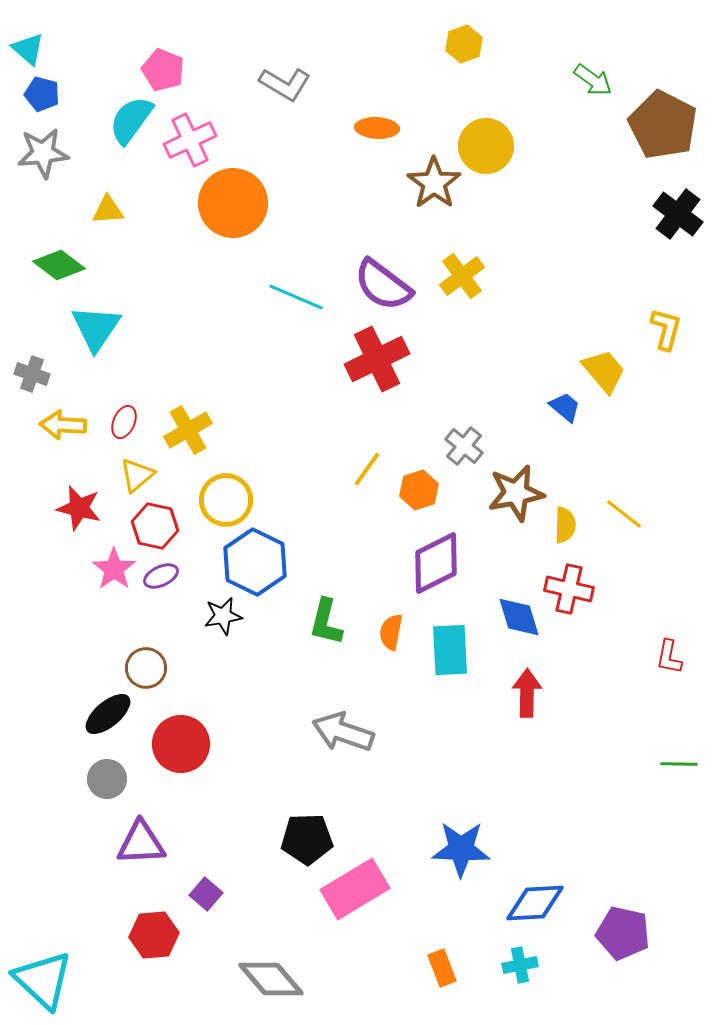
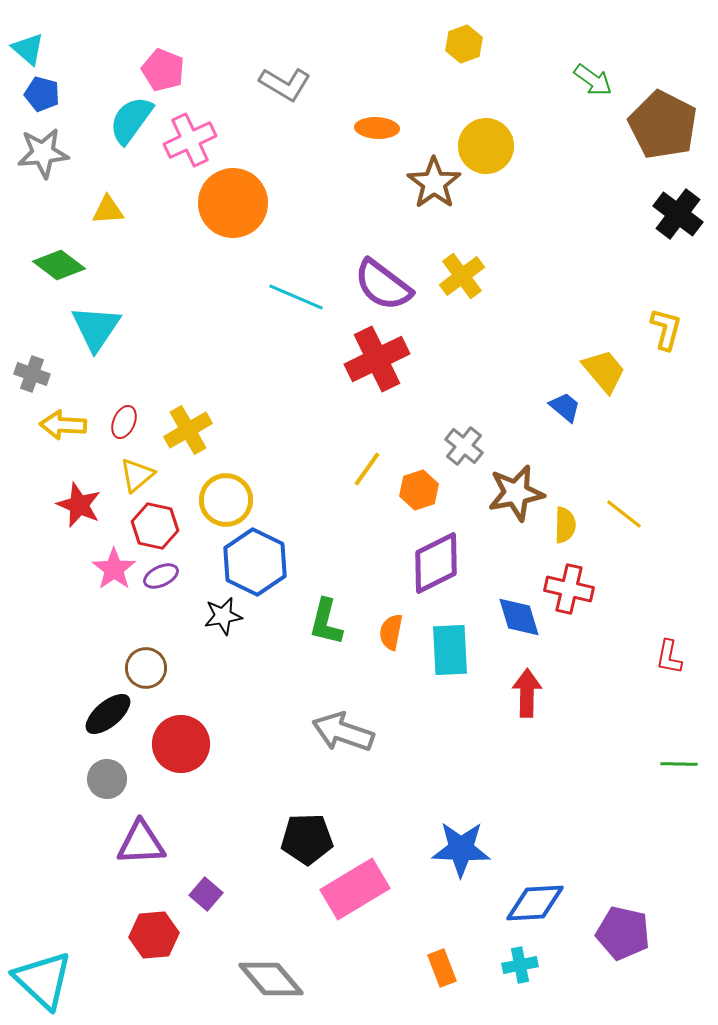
red star at (79, 508): moved 3 px up; rotated 9 degrees clockwise
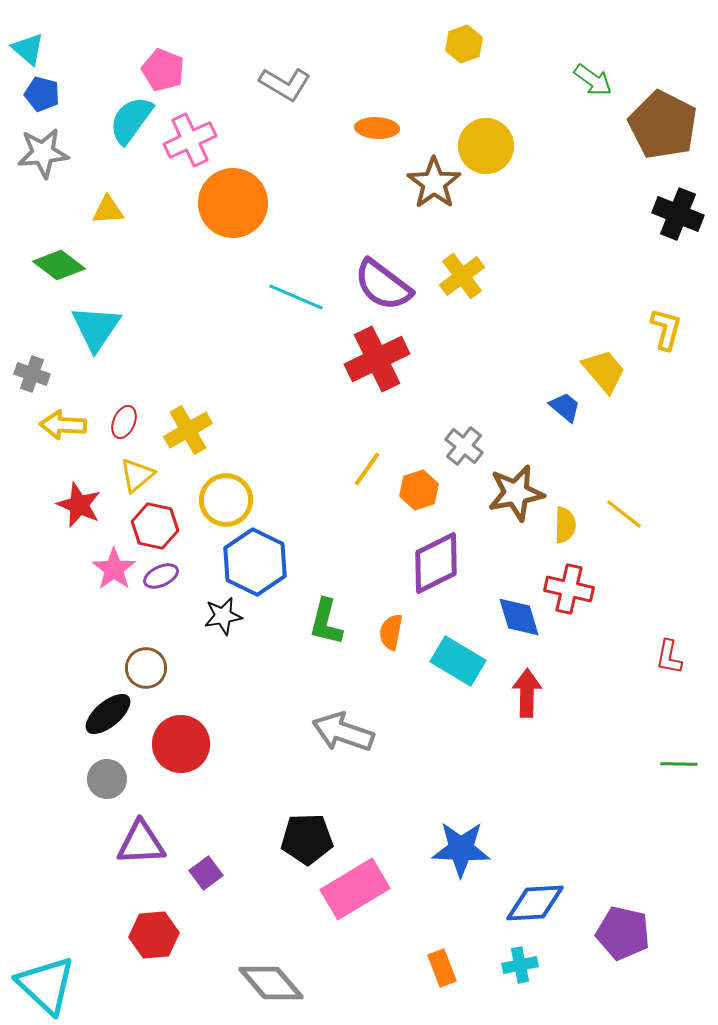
black cross at (678, 214): rotated 15 degrees counterclockwise
cyan rectangle at (450, 650): moved 8 px right, 11 px down; rotated 56 degrees counterclockwise
purple square at (206, 894): moved 21 px up; rotated 12 degrees clockwise
gray diamond at (271, 979): moved 4 px down
cyan triangle at (43, 980): moved 3 px right, 5 px down
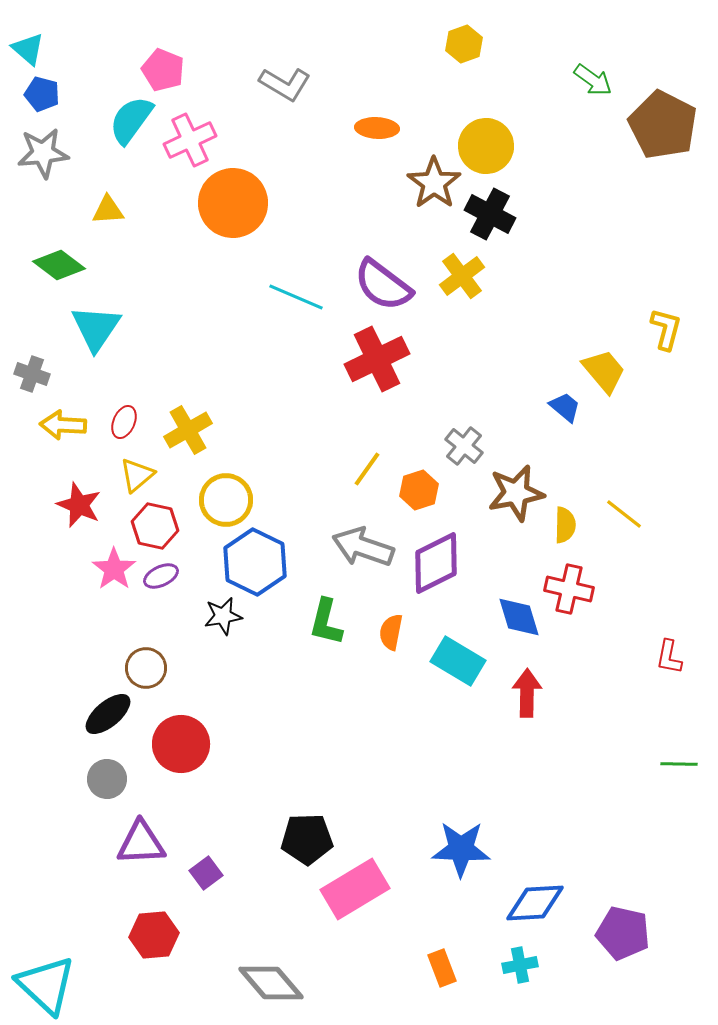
black cross at (678, 214): moved 188 px left; rotated 6 degrees clockwise
gray arrow at (343, 732): moved 20 px right, 185 px up
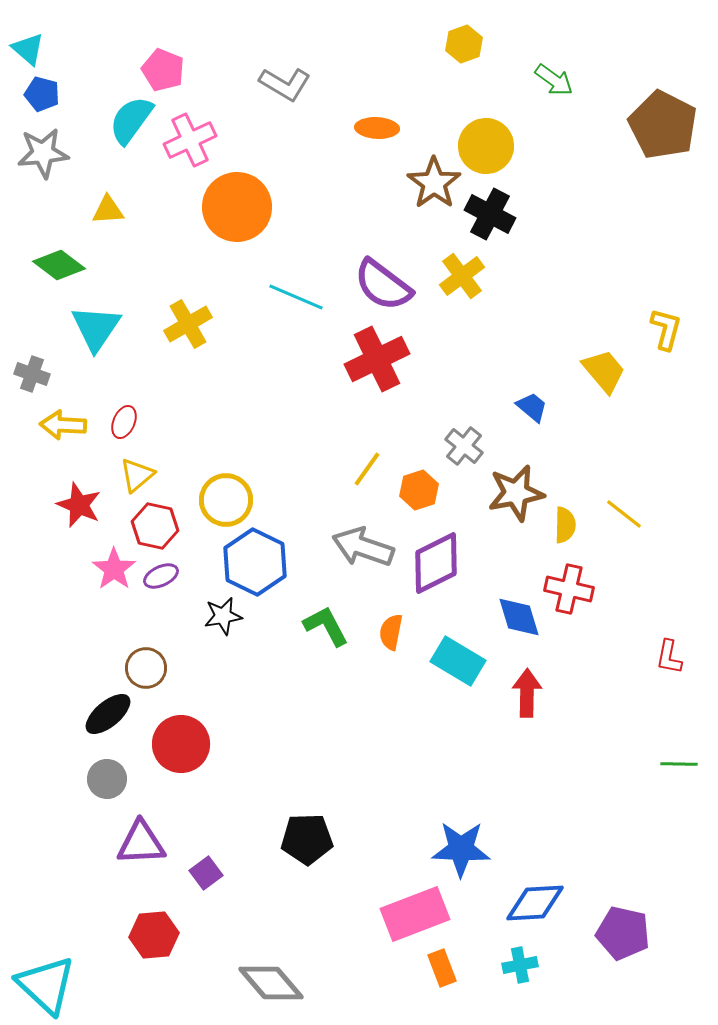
green arrow at (593, 80): moved 39 px left
orange circle at (233, 203): moved 4 px right, 4 px down
blue trapezoid at (565, 407): moved 33 px left
yellow cross at (188, 430): moved 106 px up
green L-shape at (326, 622): moved 4 px down; rotated 138 degrees clockwise
pink rectangle at (355, 889): moved 60 px right, 25 px down; rotated 10 degrees clockwise
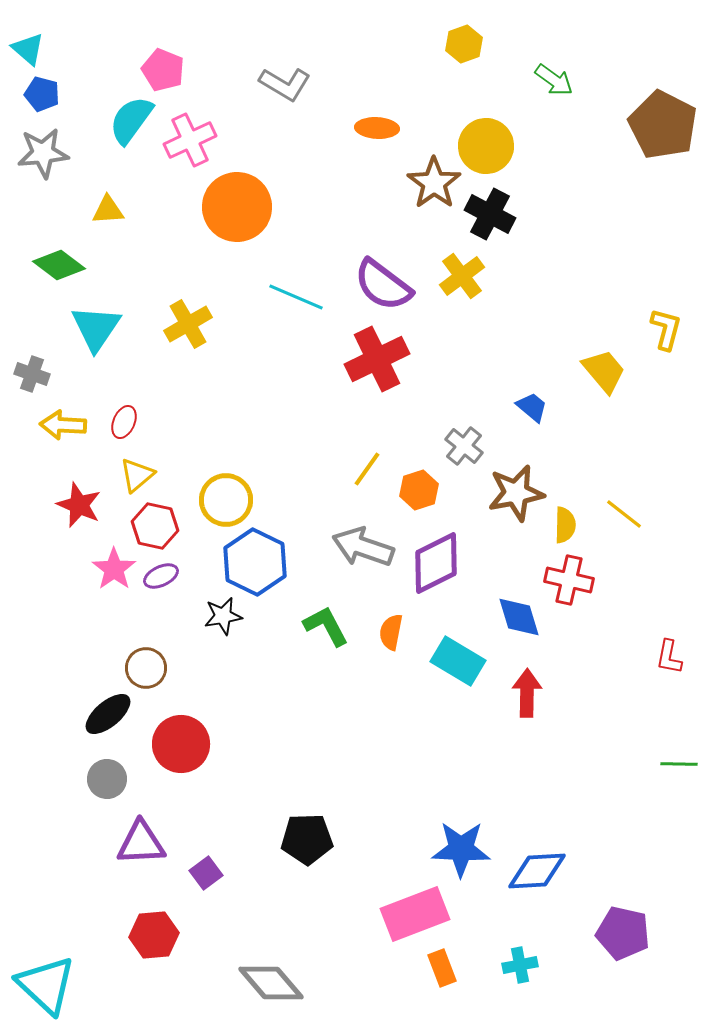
red cross at (569, 589): moved 9 px up
blue diamond at (535, 903): moved 2 px right, 32 px up
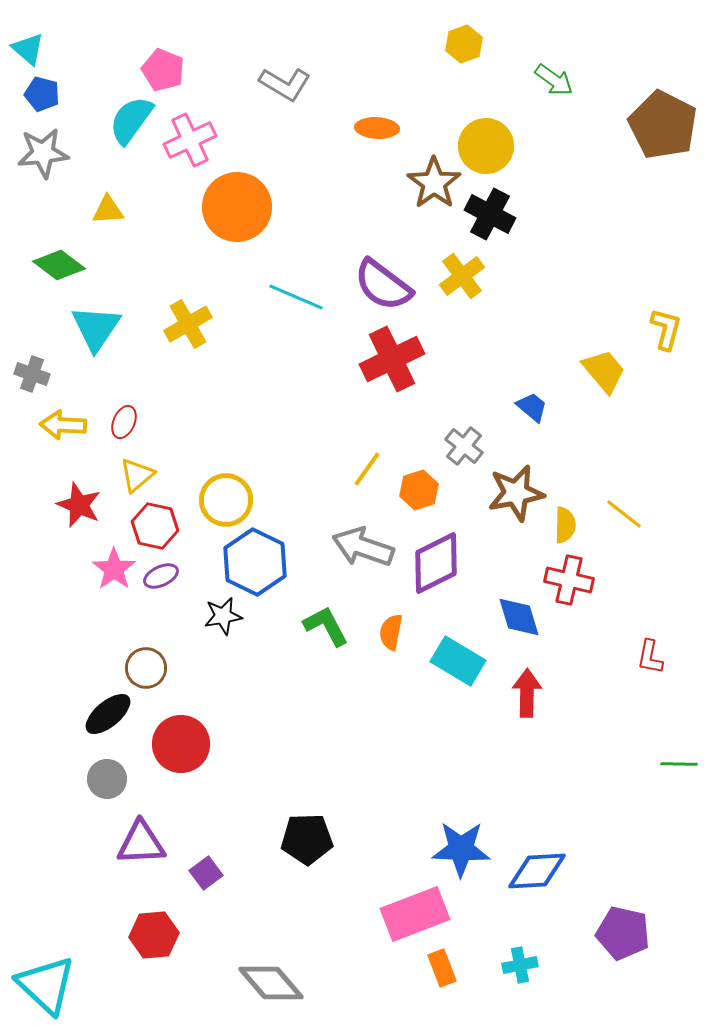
red cross at (377, 359): moved 15 px right
red L-shape at (669, 657): moved 19 px left
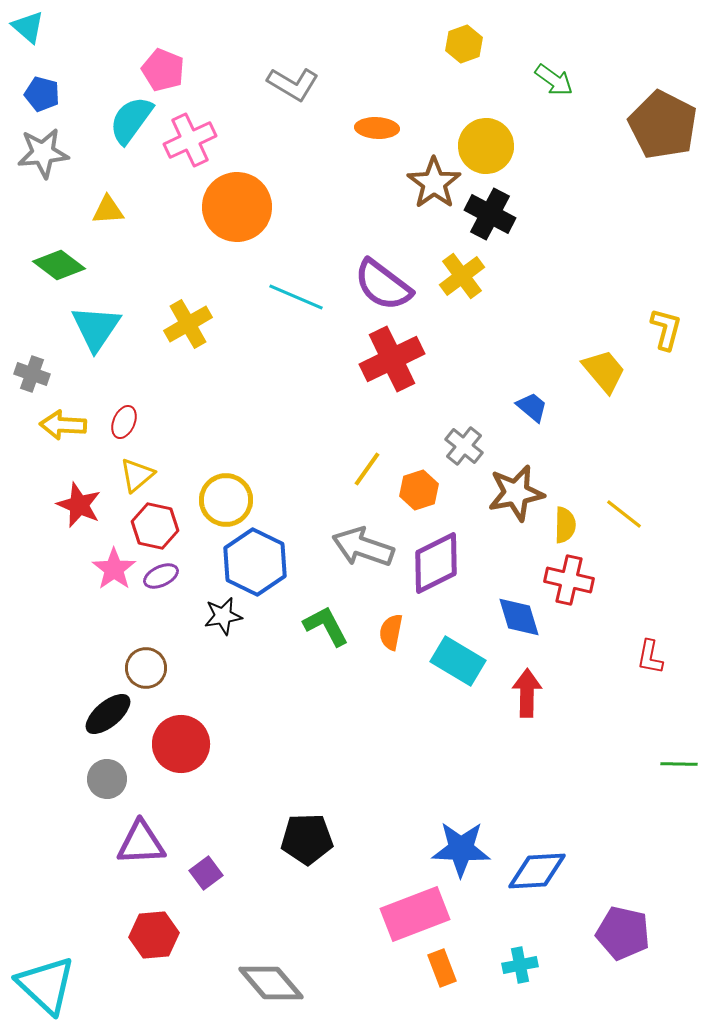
cyan triangle at (28, 49): moved 22 px up
gray L-shape at (285, 84): moved 8 px right
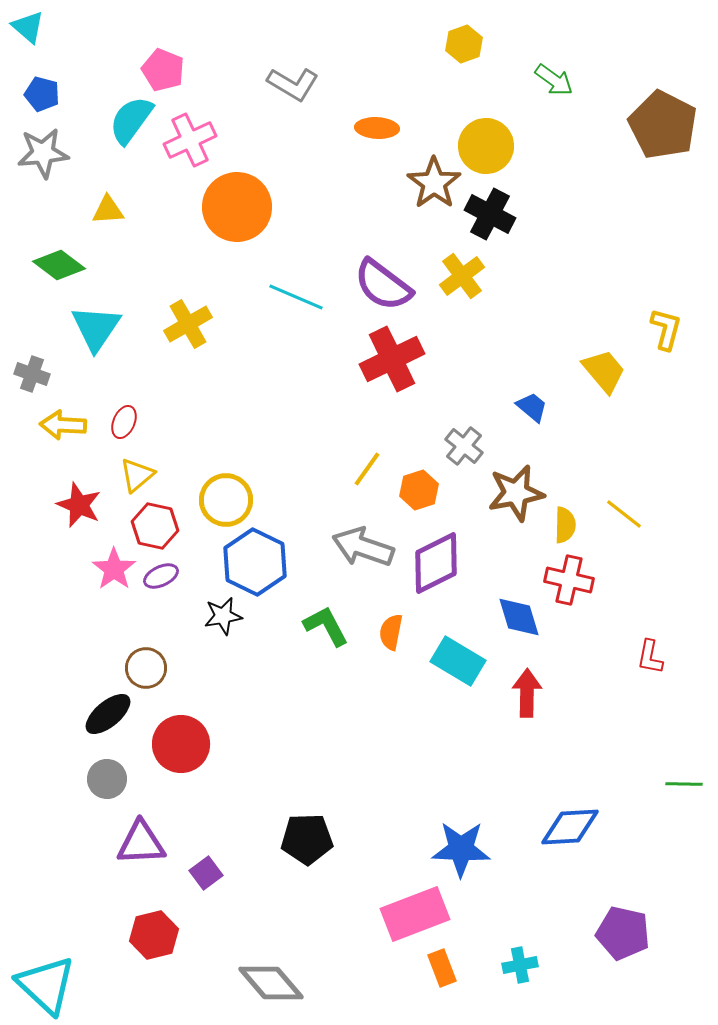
green line at (679, 764): moved 5 px right, 20 px down
blue diamond at (537, 871): moved 33 px right, 44 px up
red hexagon at (154, 935): rotated 9 degrees counterclockwise
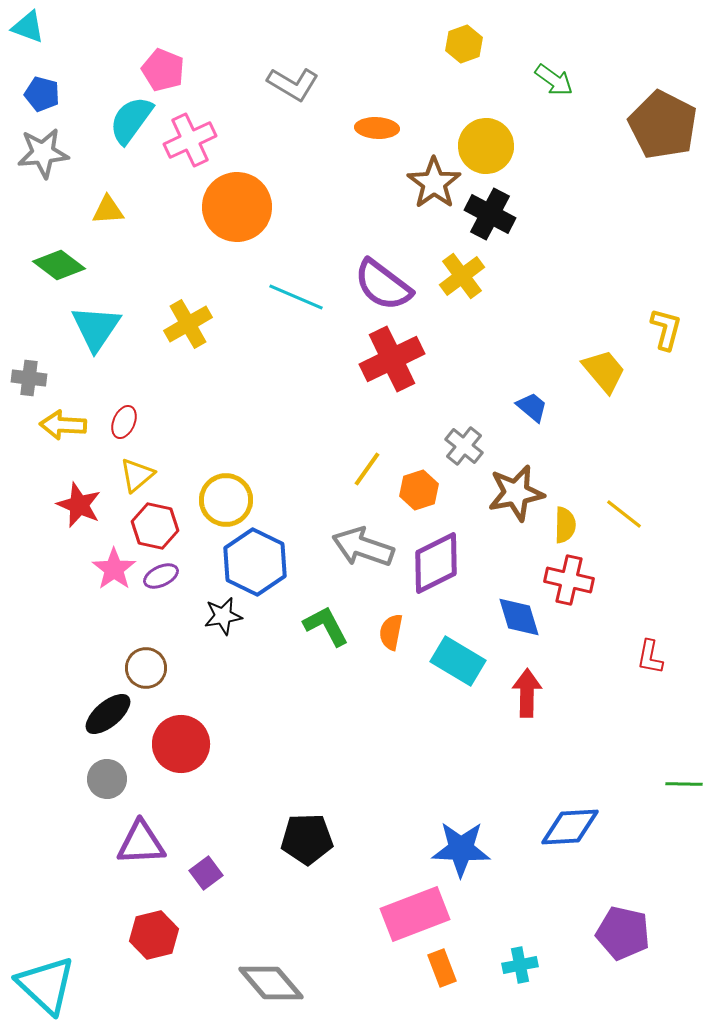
cyan triangle at (28, 27): rotated 21 degrees counterclockwise
gray cross at (32, 374): moved 3 px left, 4 px down; rotated 12 degrees counterclockwise
